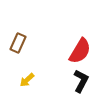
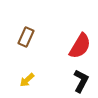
brown rectangle: moved 8 px right, 6 px up
red semicircle: moved 5 px up
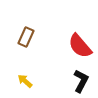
red semicircle: rotated 108 degrees clockwise
yellow arrow: moved 2 px left, 1 px down; rotated 84 degrees clockwise
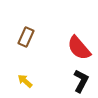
red semicircle: moved 1 px left, 2 px down
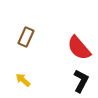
yellow arrow: moved 2 px left, 1 px up
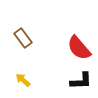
brown rectangle: moved 3 px left, 1 px down; rotated 60 degrees counterclockwise
black L-shape: rotated 60 degrees clockwise
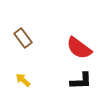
red semicircle: rotated 12 degrees counterclockwise
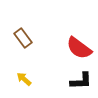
yellow arrow: moved 1 px right, 1 px up
